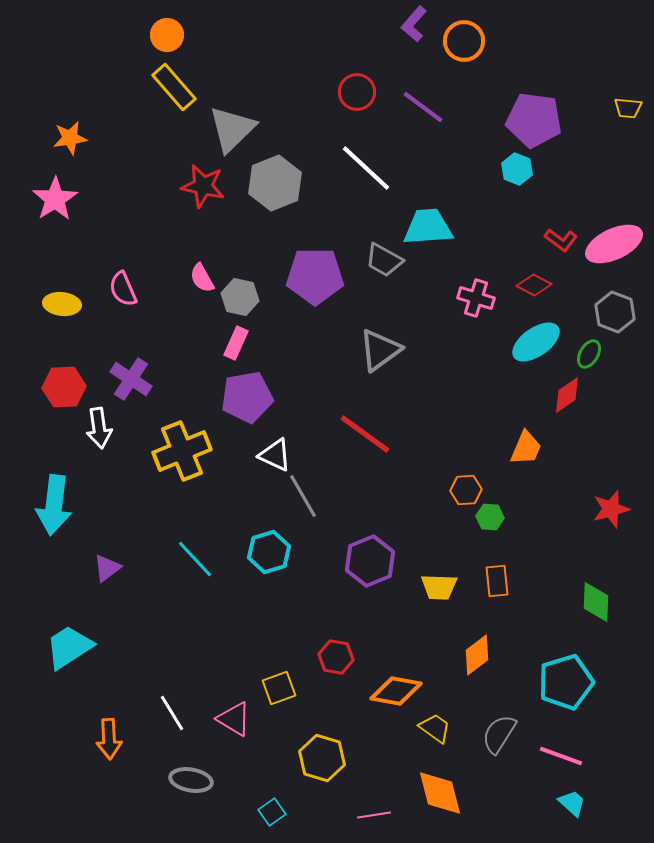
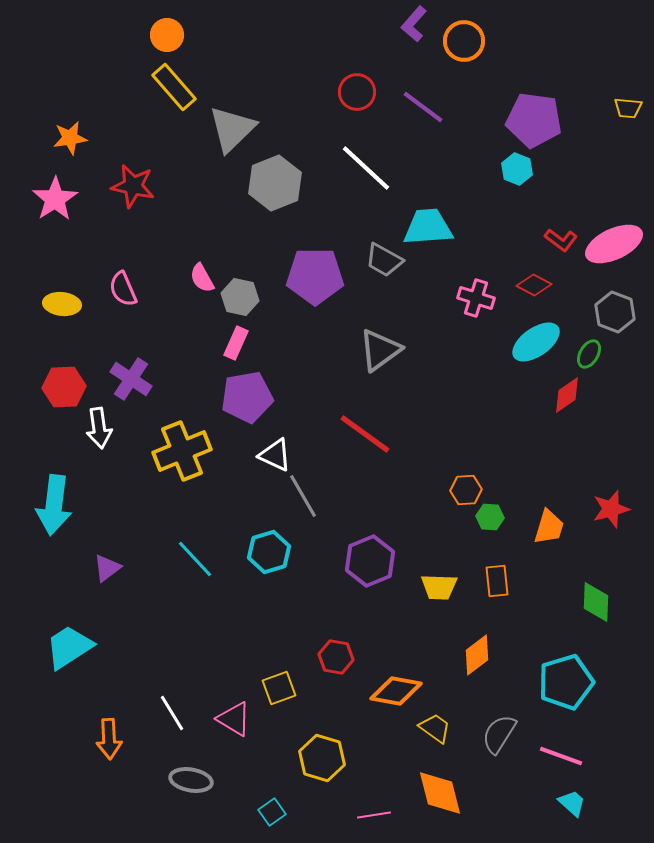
red star at (203, 186): moved 70 px left
orange trapezoid at (526, 448): moved 23 px right, 79 px down; rotated 6 degrees counterclockwise
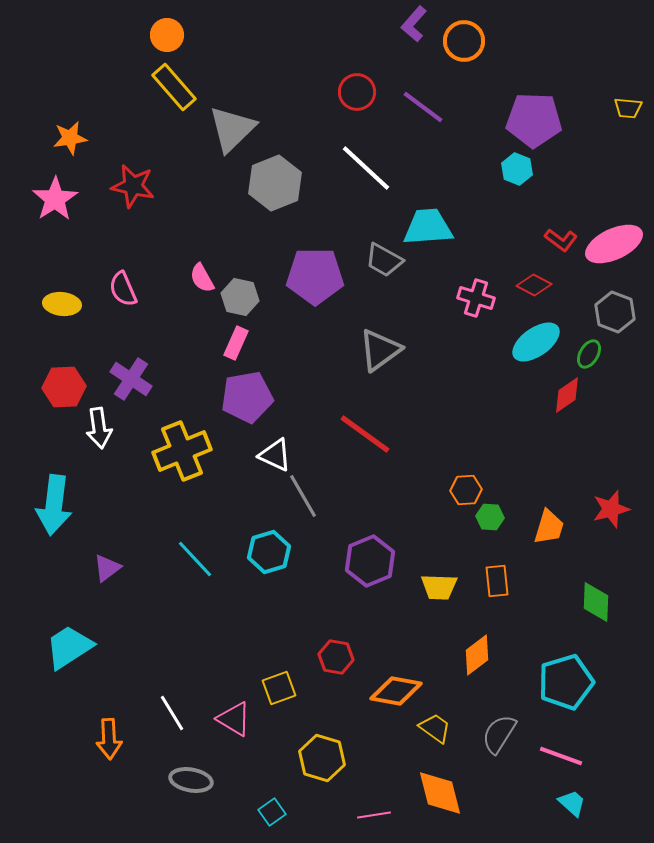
purple pentagon at (534, 120): rotated 6 degrees counterclockwise
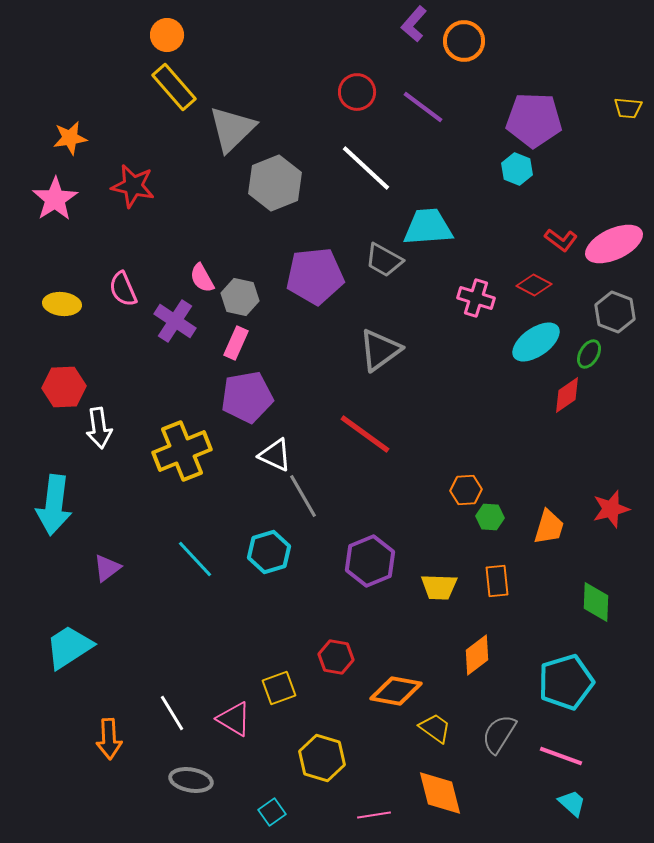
purple pentagon at (315, 276): rotated 6 degrees counterclockwise
purple cross at (131, 379): moved 44 px right, 58 px up
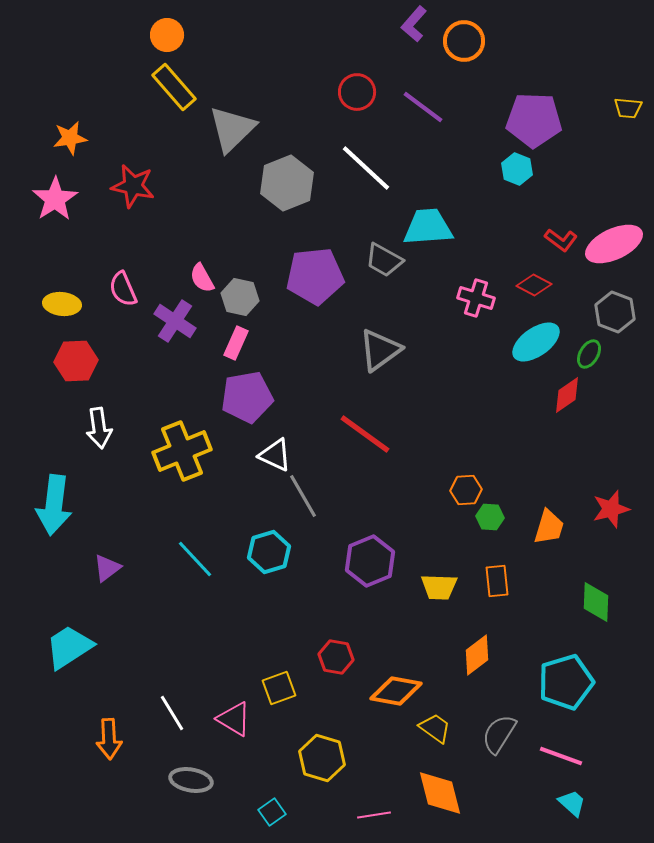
gray hexagon at (275, 183): moved 12 px right
red hexagon at (64, 387): moved 12 px right, 26 px up
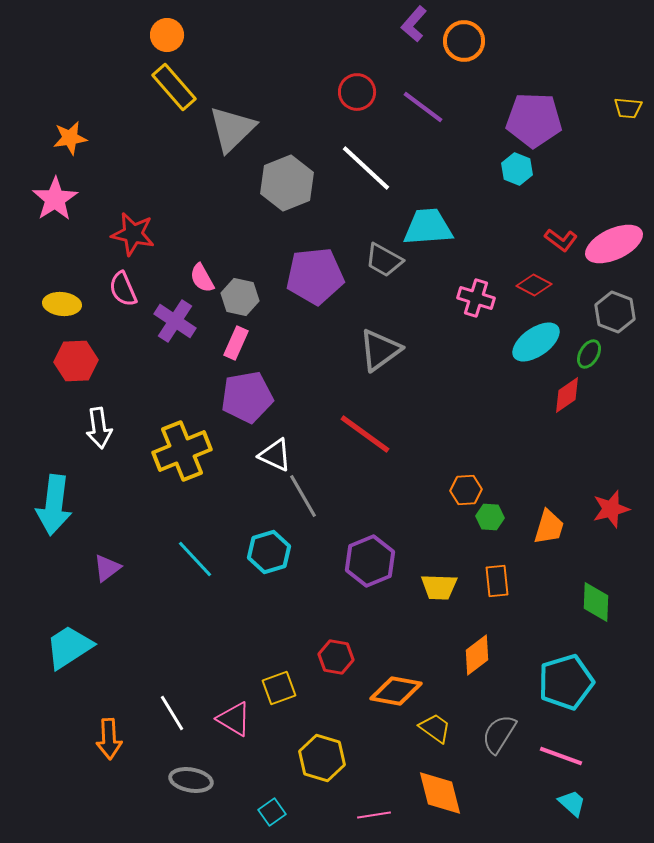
red star at (133, 186): moved 48 px down
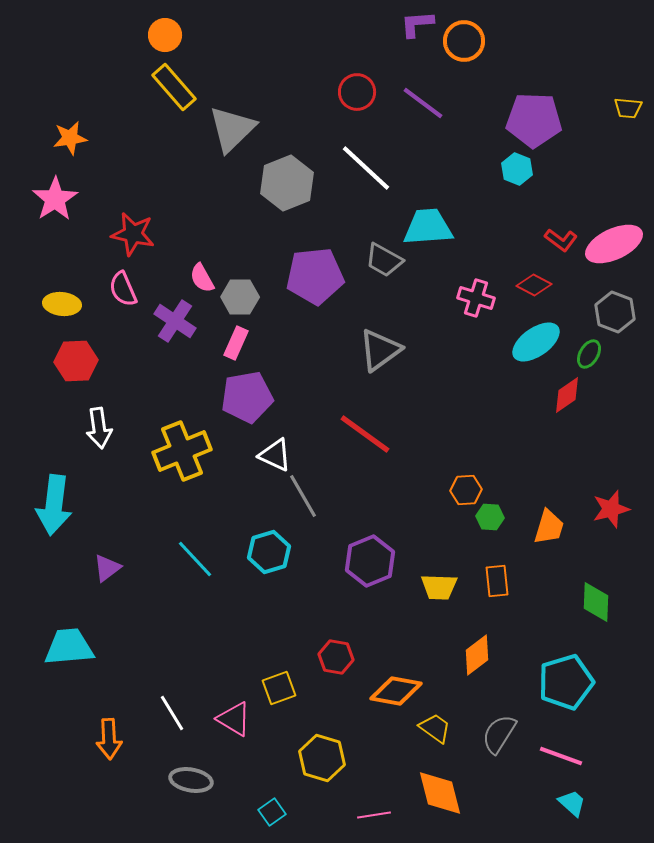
purple L-shape at (414, 24): moved 3 px right; rotated 45 degrees clockwise
orange circle at (167, 35): moved 2 px left
purple line at (423, 107): moved 4 px up
gray hexagon at (240, 297): rotated 12 degrees counterclockwise
cyan trapezoid at (69, 647): rotated 28 degrees clockwise
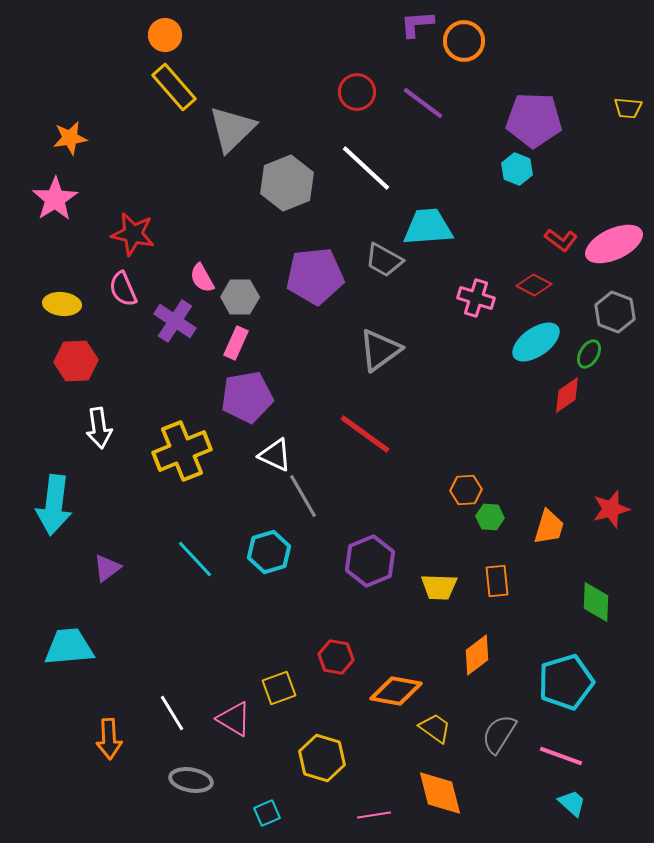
cyan square at (272, 812): moved 5 px left, 1 px down; rotated 12 degrees clockwise
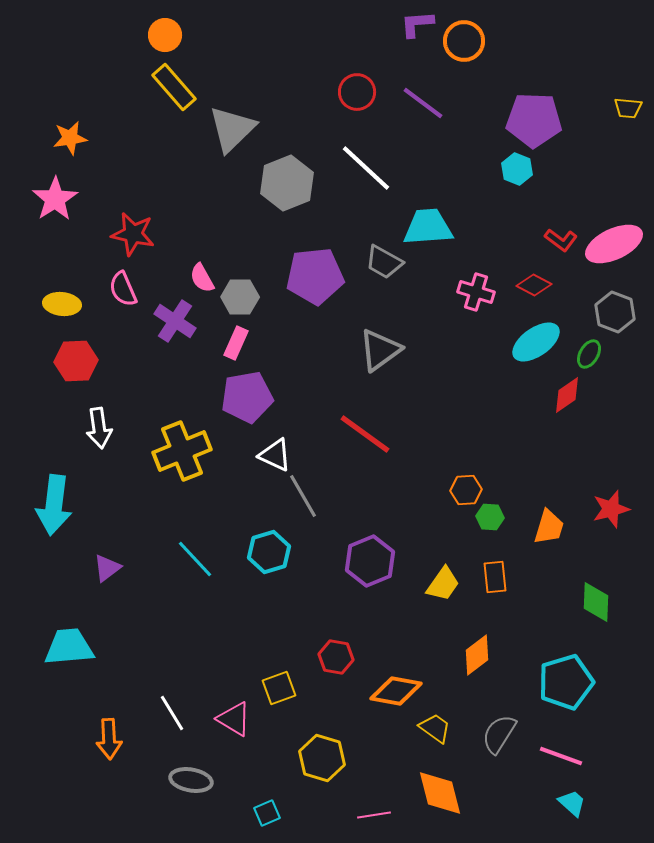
gray trapezoid at (384, 260): moved 2 px down
pink cross at (476, 298): moved 6 px up
orange rectangle at (497, 581): moved 2 px left, 4 px up
yellow trapezoid at (439, 587): moved 4 px right, 3 px up; rotated 57 degrees counterclockwise
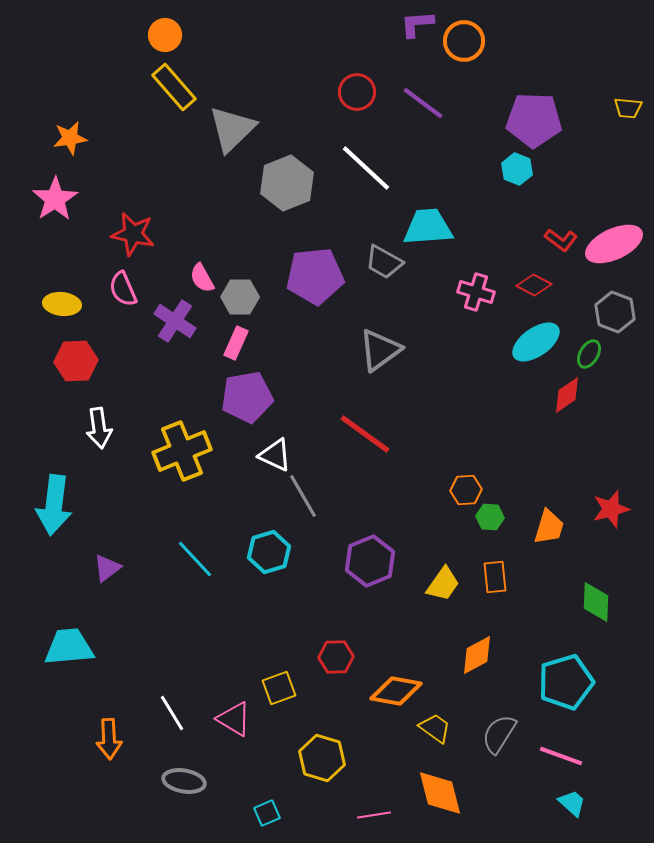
orange diamond at (477, 655): rotated 9 degrees clockwise
red hexagon at (336, 657): rotated 12 degrees counterclockwise
gray ellipse at (191, 780): moved 7 px left, 1 px down
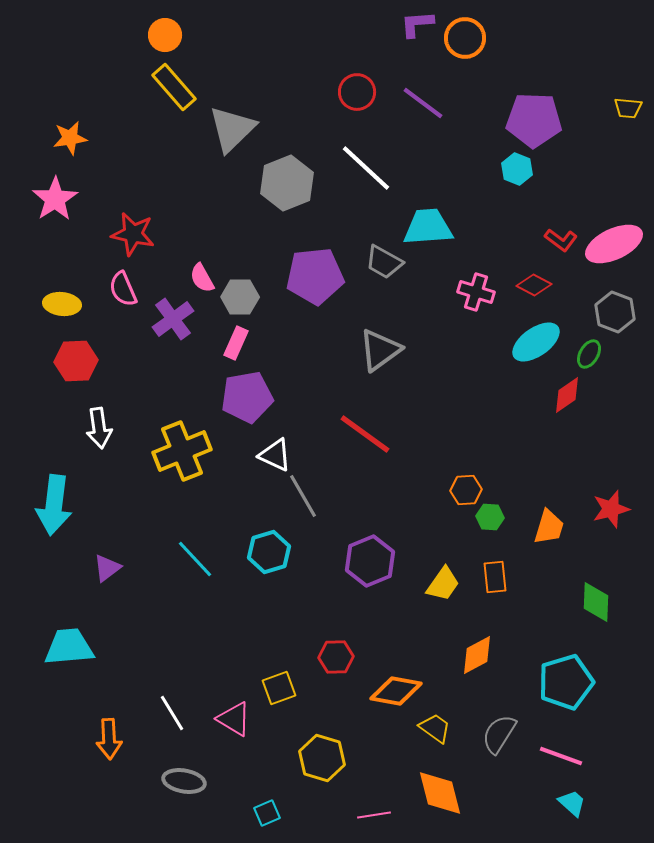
orange circle at (464, 41): moved 1 px right, 3 px up
purple cross at (175, 321): moved 2 px left, 2 px up; rotated 21 degrees clockwise
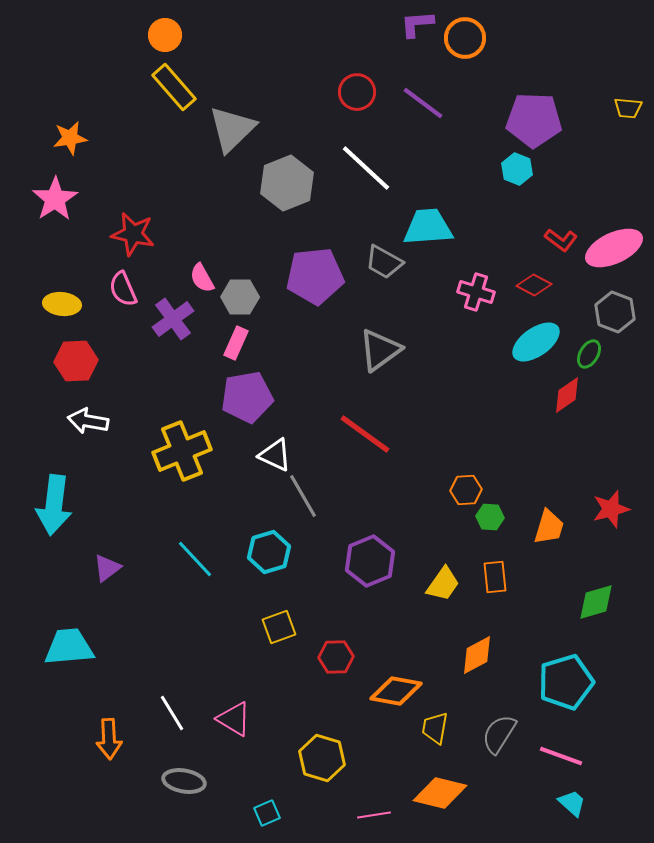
pink ellipse at (614, 244): moved 4 px down
white arrow at (99, 428): moved 11 px left, 7 px up; rotated 108 degrees clockwise
green diamond at (596, 602): rotated 72 degrees clockwise
yellow square at (279, 688): moved 61 px up
yellow trapezoid at (435, 728): rotated 116 degrees counterclockwise
orange diamond at (440, 793): rotated 62 degrees counterclockwise
